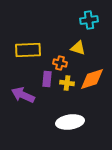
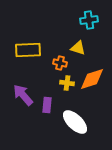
purple rectangle: moved 26 px down
purple arrow: rotated 25 degrees clockwise
white ellipse: moved 5 px right; rotated 52 degrees clockwise
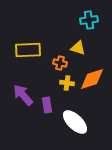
purple rectangle: rotated 14 degrees counterclockwise
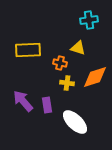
orange diamond: moved 3 px right, 2 px up
purple arrow: moved 6 px down
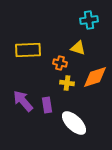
white ellipse: moved 1 px left, 1 px down
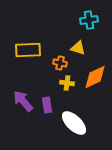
orange diamond: rotated 8 degrees counterclockwise
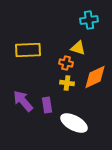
orange cross: moved 6 px right
white ellipse: rotated 16 degrees counterclockwise
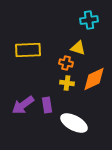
orange diamond: moved 1 px left, 2 px down
purple arrow: moved 4 px down; rotated 85 degrees counterclockwise
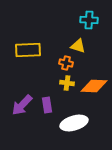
cyan cross: rotated 12 degrees clockwise
yellow triangle: moved 2 px up
orange diamond: moved 7 px down; rotated 28 degrees clockwise
purple arrow: moved 1 px left; rotated 10 degrees counterclockwise
white ellipse: rotated 44 degrees counterclockwise
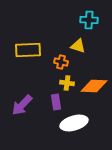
orange cross: moved 5 px left, 1 px up
purple rectangle: moved 9 px right, 3 px up
